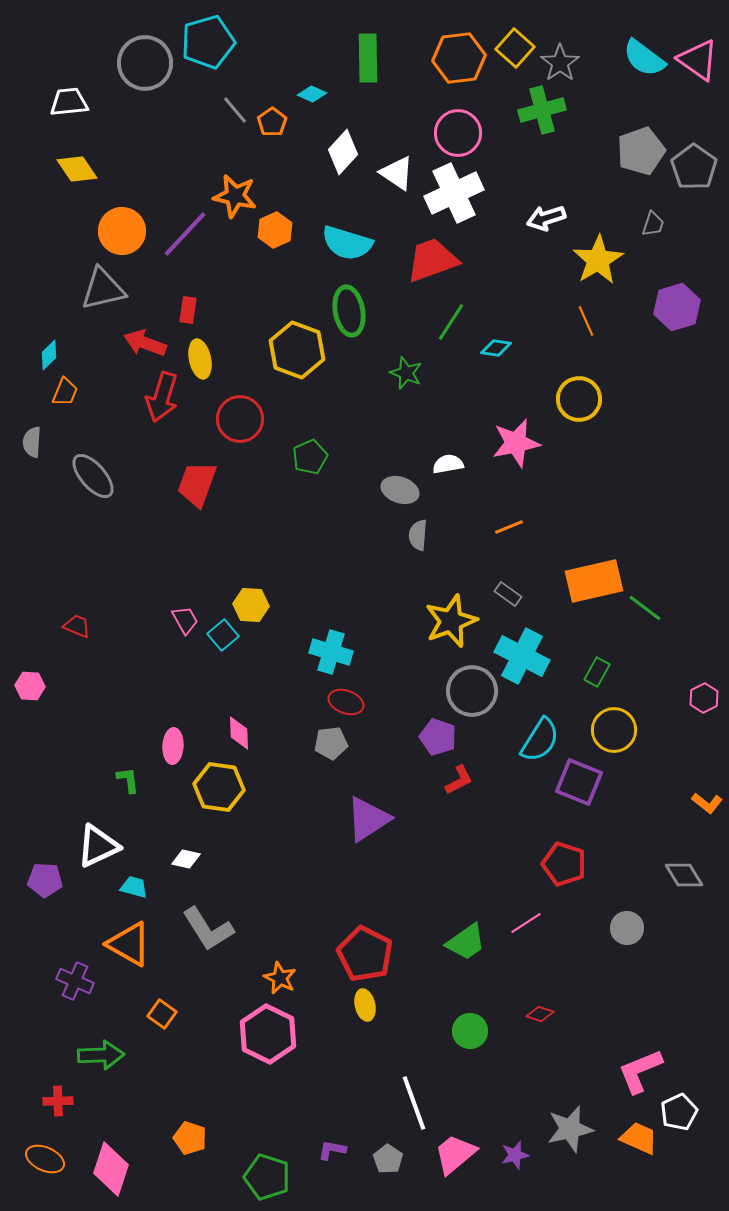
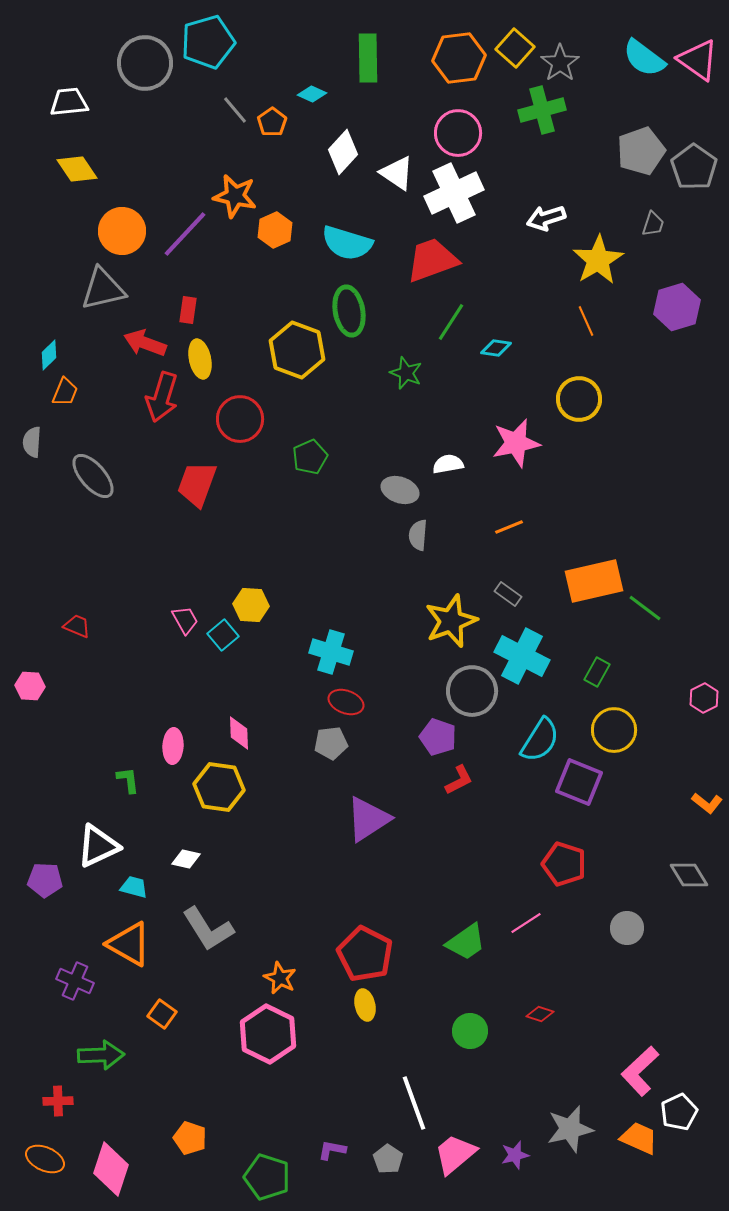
gray diamond at (684, 875): moved 5 px right
pink L-shape at (640, 1071): rotated 21 degrees counterclockwise
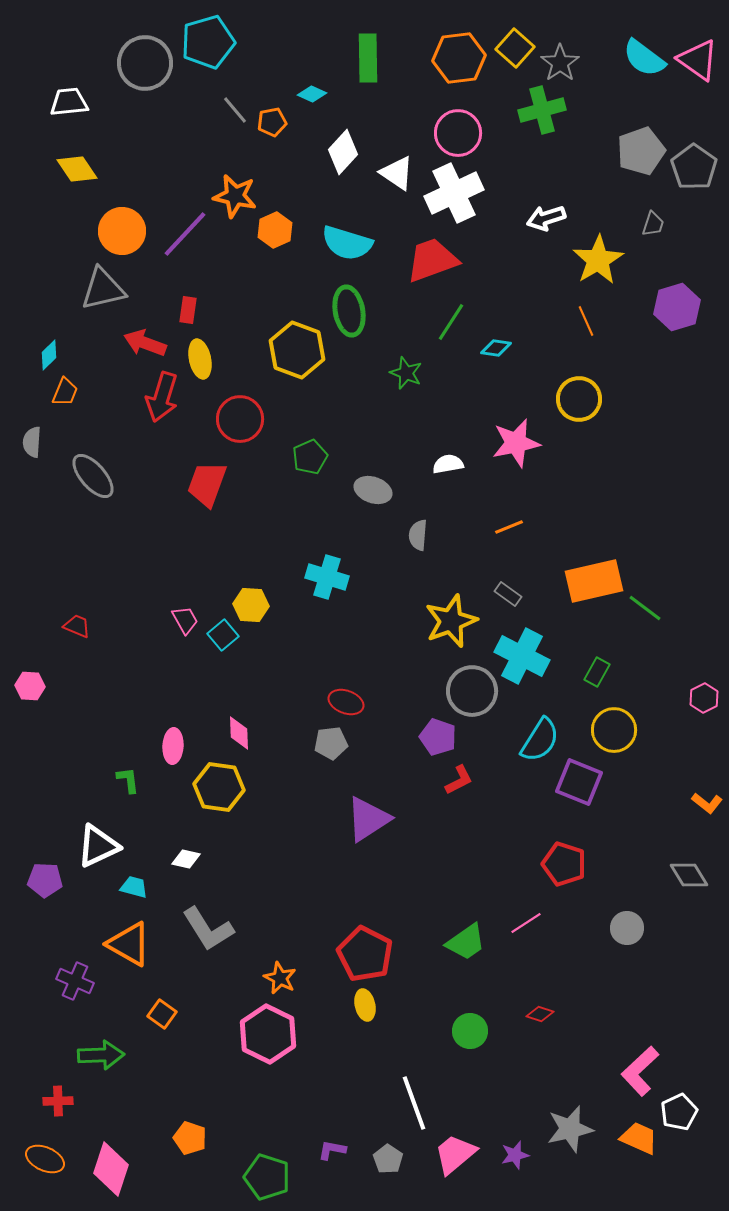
orange pentagon at (272, 122): rotated 24 degrees clockwise
red trapezoid at (197, 484): moved 10 px right
gray ellipse at (400, 490): moved 27 px left
cyan cross at (331, 652): moved 4 px left, 75 px up
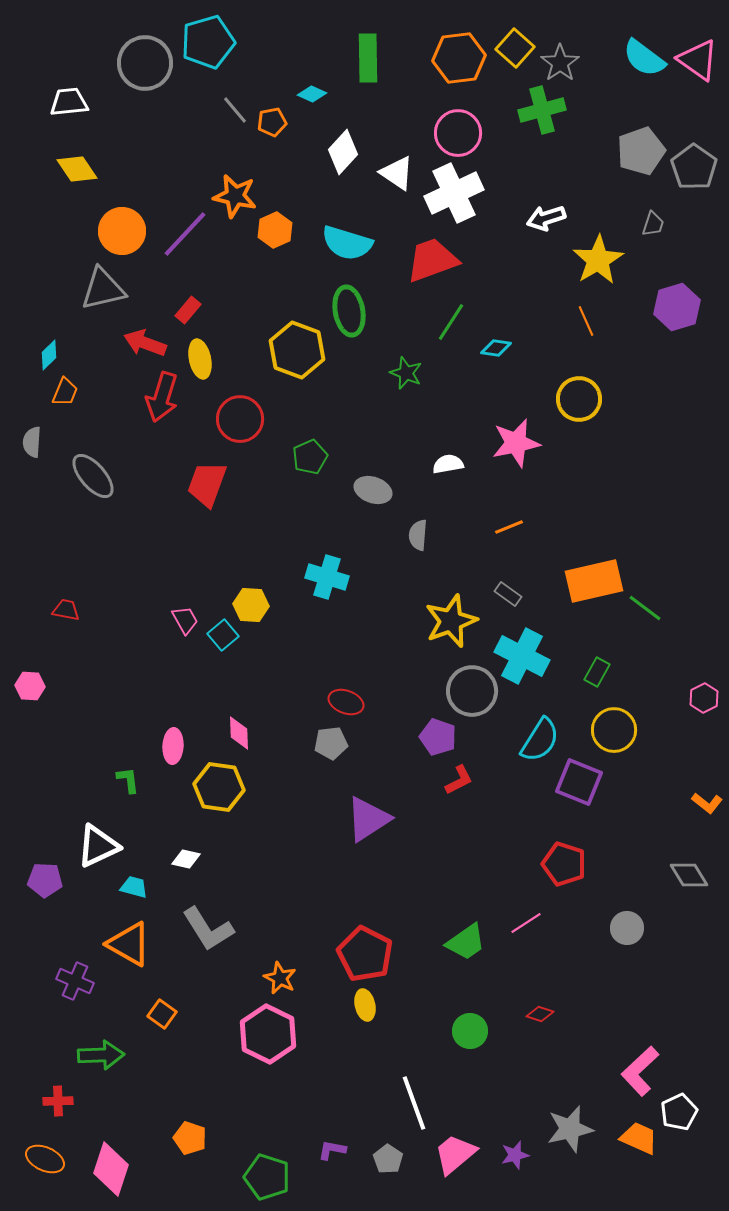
red rectangle at (188, 310): rotated 32 degrees clockwise
red trapezoid at (77, 626): moved 11 px left, 16 px up; rotated 12 degrees counterclockwise
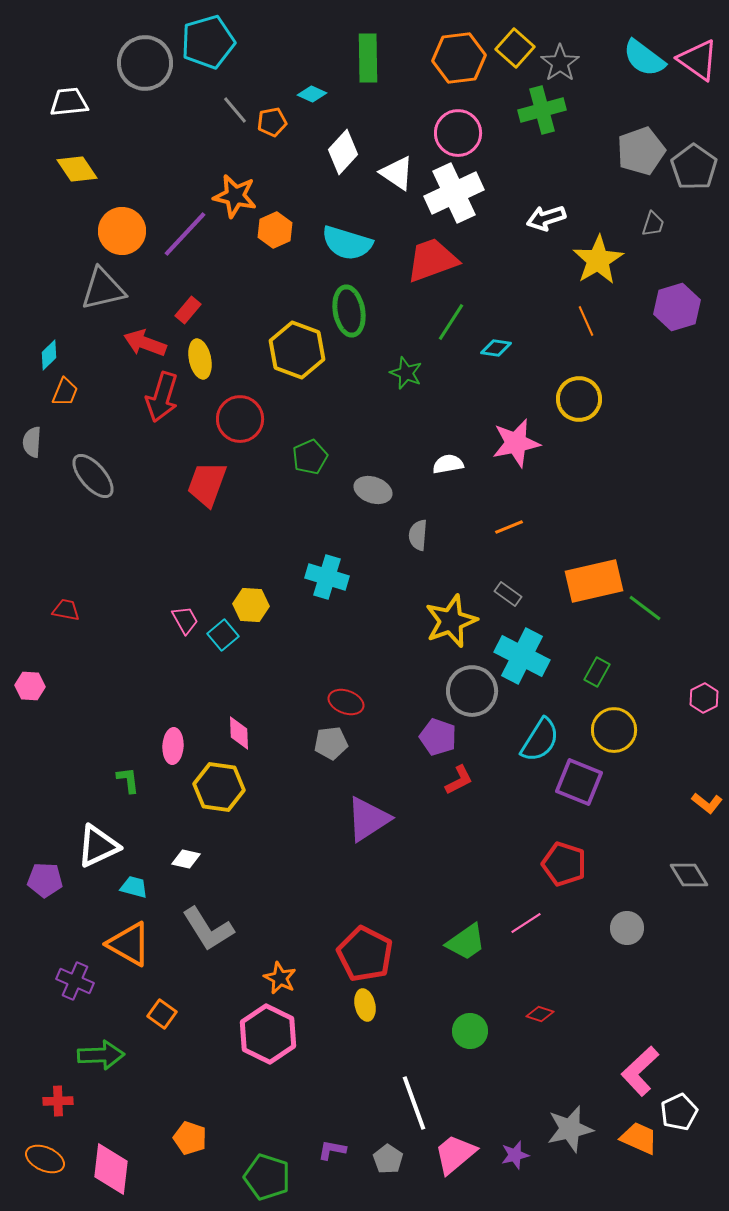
pink diamond at (111, 1169): rotated 12 degrees counterclockwise
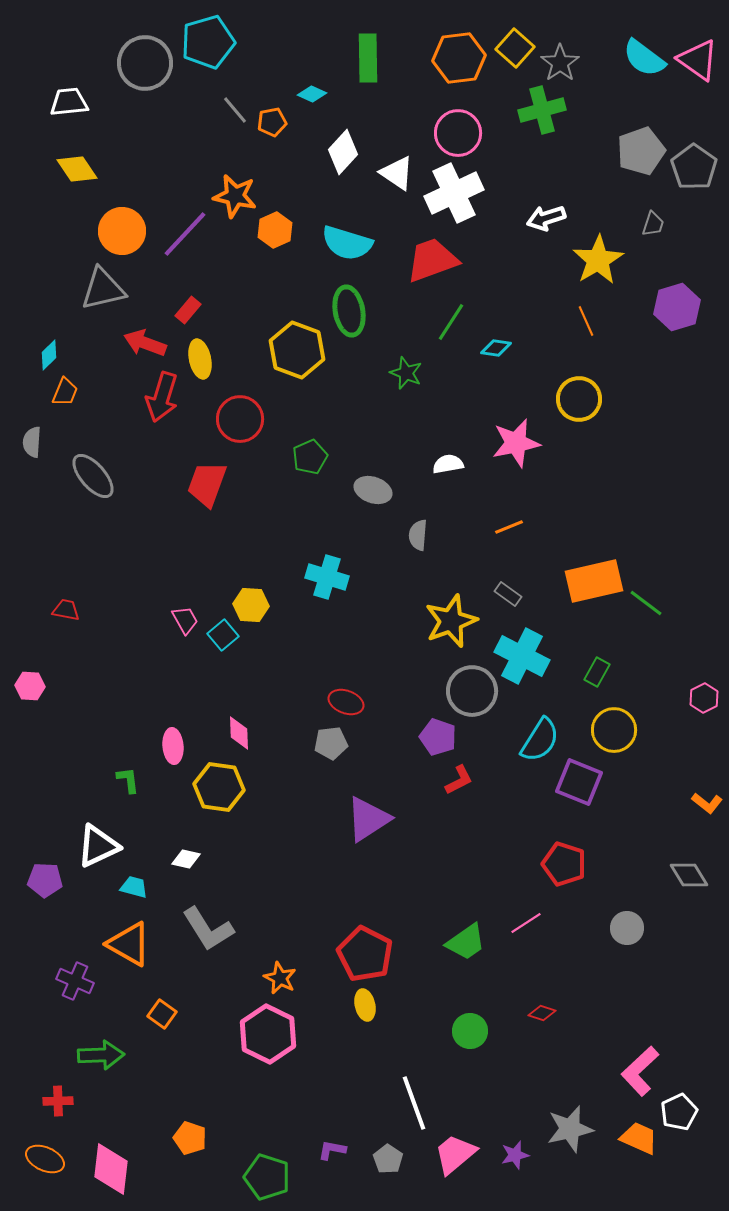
green line at (645, 608): moved 1 px right, 5 px up
pink ellipse at (173, 746): rotated 8 degrees counterclockwise
red diamond at (540, 1014): moved 2 px right, 1 px up
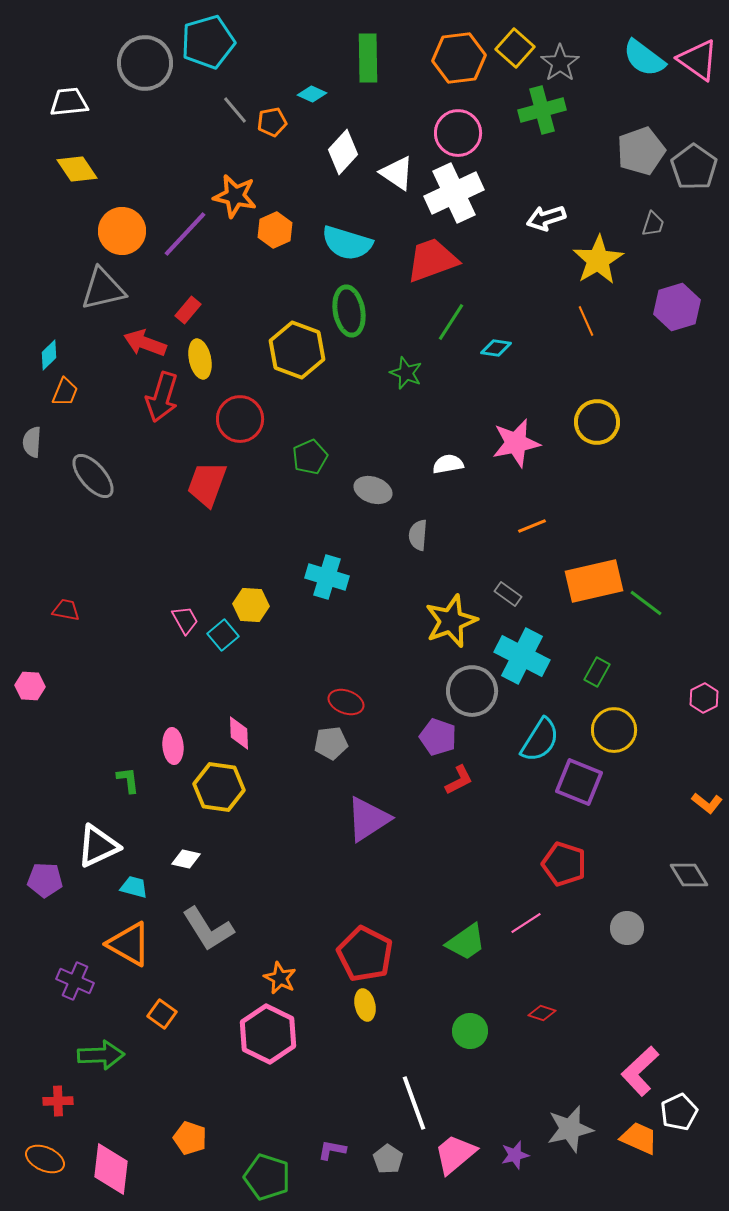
yellow circle at (579, 399): moved 18 px right, 23 px down
orange line at (509, 527): moved 23 px right, 1 px up
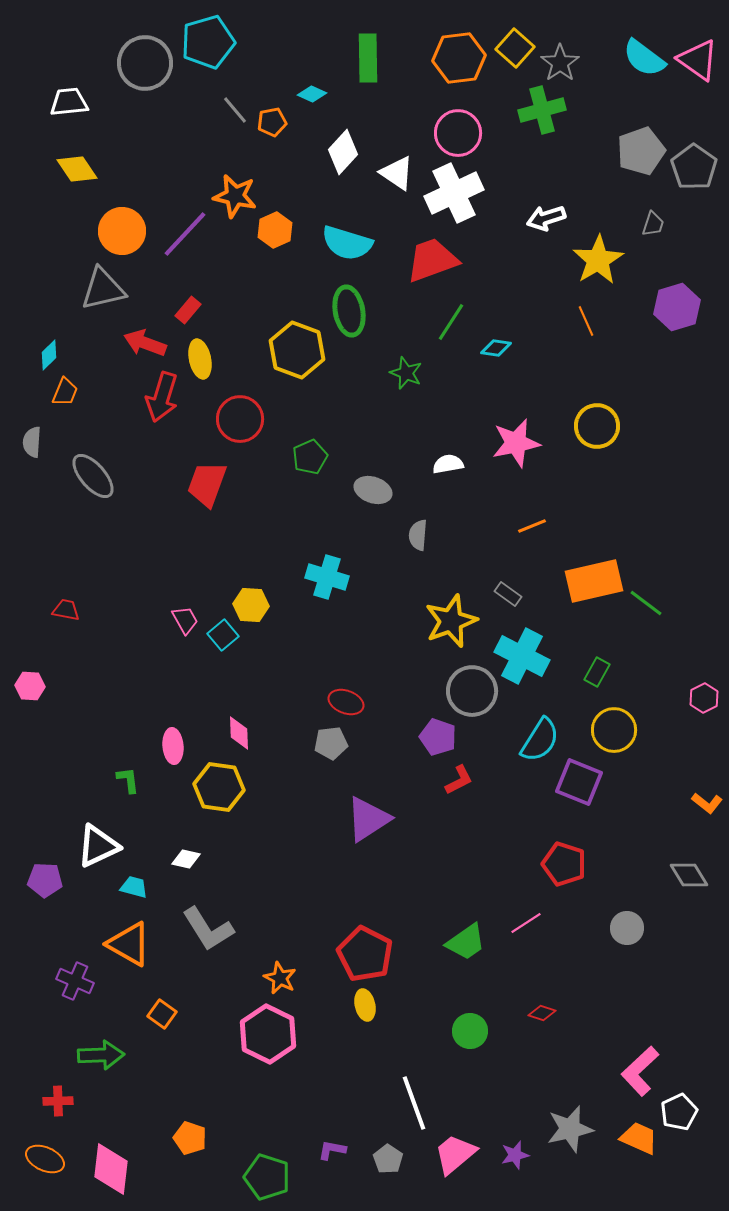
yellow circle at (597, 422): moved 4 px down
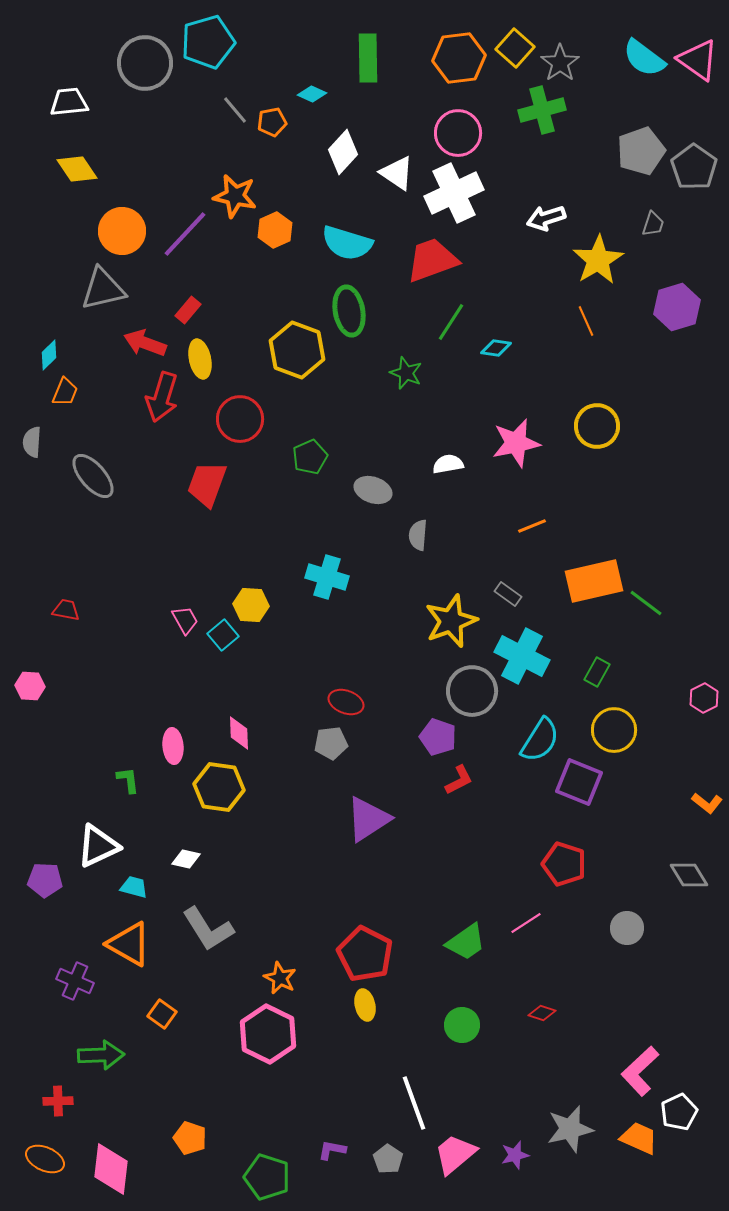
green circle at (470, 1031): moved 8 px left, 6 px up
